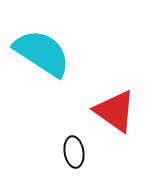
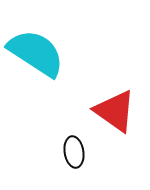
cyan semicircle: moved 6 px left
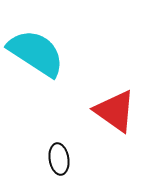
black ellipse: moved 15 px left, 7 px down
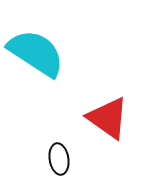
red triangle: moved 7 px left, 7 px down
